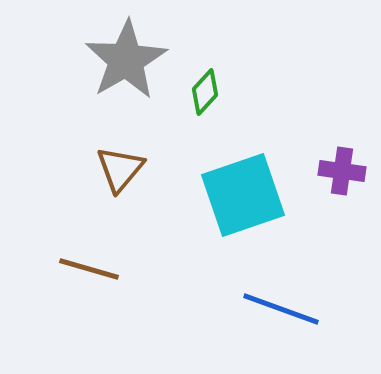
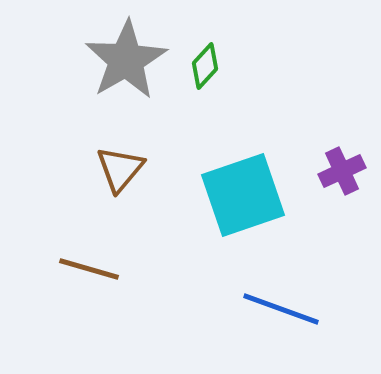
green diamond: moved 26 px up
purple cross: rotated 33 degrees counterclockwise
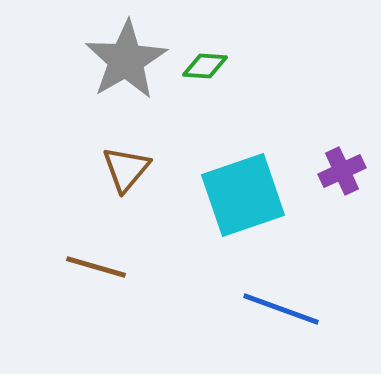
green diamond: rotated 51 degrees clockwise
brown triangle: moved 6 px right
brown line: moved 7 px right, 2 px up
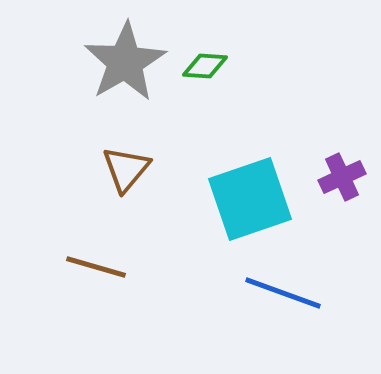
gray star: moved 1 px left, 2 px down
purple cross: moved 6 px down
cyan square: moved 7 px right, 4 px down
blue line: moved 2 px right, 16 px up
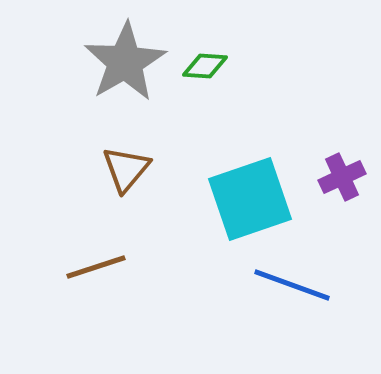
brown line: rotated 34 degrees counterclockwise
blue line: moved 9 px right, 8 px up
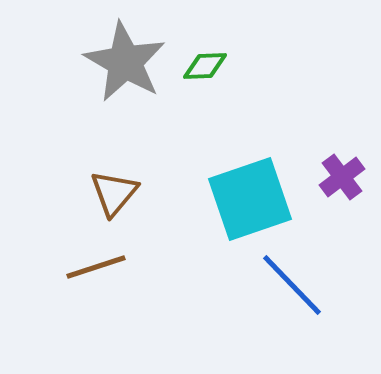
gray star: rotated 12 degrees counterclockwise
green diamond: rotated 6 degrees counterclockwise
brown triangle: moved 12 px left, 24 px down
purple cross: rotated 12 degrees counterclockwise
blue line: rotated 26 degrees clockwise
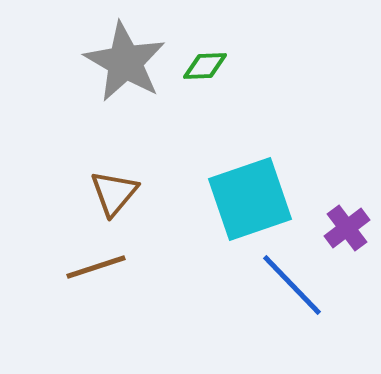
purple cross: moved 5 px right, 51 px down
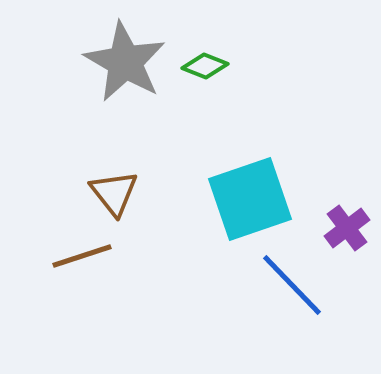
green diamond: rotated 24 degrees clockwise
brown triangle: rotated 18 degrees counterclockwise
brown line: moved 14 px left, 11 px up
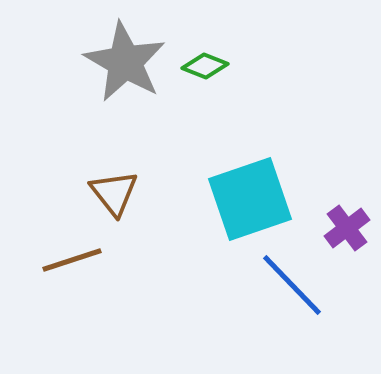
brown line: moved 10 px left, 4 px down
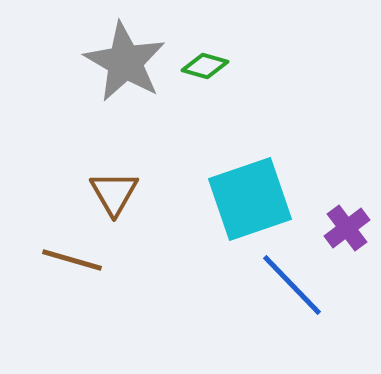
green diamond: rotated 6 degrees counterclockwise
brown triangle: rotated 8 degrees clockwise
brown line: rotated 34 degrees clockwise
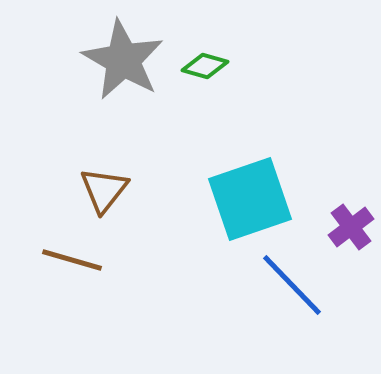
gray star: moved 2 px left, 2 px up
brown triangle: moved 10 px left, 3 px up; rotated 8 degrees clockwise
purple cross: moved 4 px right, 1 px up
